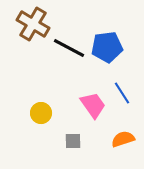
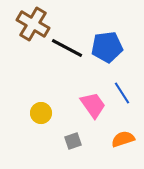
black line: moved 2 px left
gray square: rotated 18 degrees counterclockwise
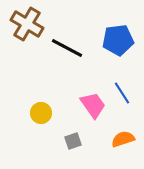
brown cross: moved 6 px left
blue pentagon: moved 11 px right, 7 px up
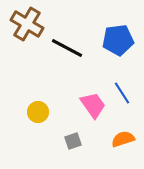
yellow circle: moved 3 px left, 1 px up
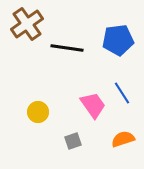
brown cross: rotated 24 degrees clockwise
black line: rotated 20 degrees counterclockwise
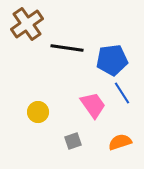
blue pentagon: moved 6 px left, 20 px down
orange semicircle: moved 3 px left, 3 px down
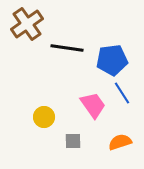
yellow circle: moved 6 px right, 5 px down
gray square: rotated 18 degrees clockwise
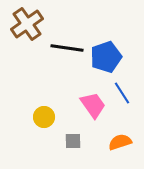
blue pentagon: moved 6 px left, 3 px up; rotated 12 degrees counterclockwise
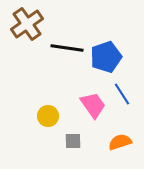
blue line: moved 1 px down
yellow circle: moved 4 px right, 1 px up
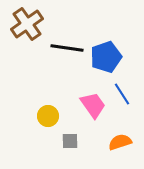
gray square: moved 3 px left
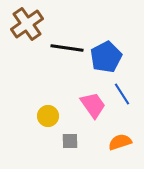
blue pentagon: rotated 8 degrees counterclockwise
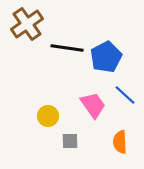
blue line: moved 3 px right, 1 px down; rotated 15 degrees counterclockwise
orange semicircle: rotated 75 degrees counterclockwise
